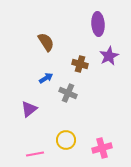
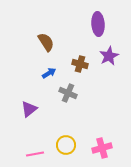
blue arrow: moved 3 px right, 5 px up
yellow circle: moved 5 px down
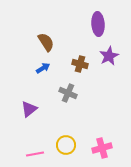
blue arrow: moved 6 px left, 5 px up
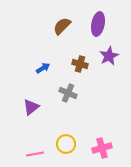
purple ellipse: rotated 15 degrees clockwise
brown semicircle: moved 16 px right, 16 px up; rotated 102 degrees counterclockwise
purple triangle: moved 2 px right, 2 px up
yellow circle: moved 1 px up
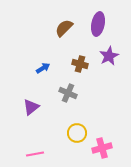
brown semicircle: moved 2 px right, 2 px down
yellow circle: moved 11 px right, 11 px up
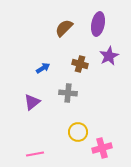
gray cross: rotated 18 degrees counterclockwise
purple triangle: moved 1 px right, 5 px up
yellow circle: moved 1 px right, 1 px up
